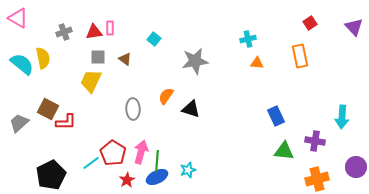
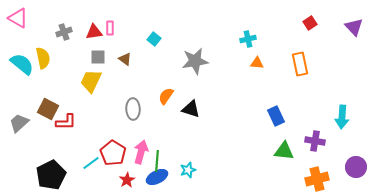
orange rectangle: moved 8 px down
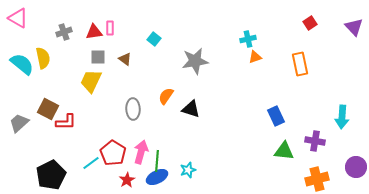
orange triangle: moved 2 px left, 6 px up; rotated 24 degrees counterclockwise
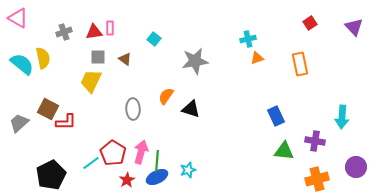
orange triangle: moved 2 px right, 1 px down
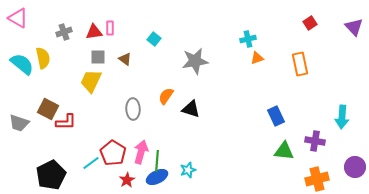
gray trapezoid: rotated 120 degrees counterclockwise
purple circle: moved 1 px left
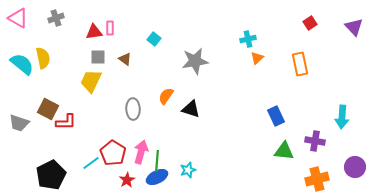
gray cross: moved 8 px left, 14 px up
orange triangle: rotated 24 degrees counterclockwise
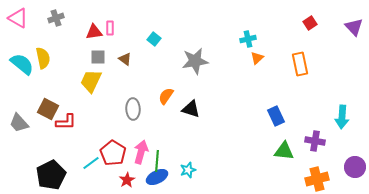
gray trapezoid: rotated 30 degrees clockwise
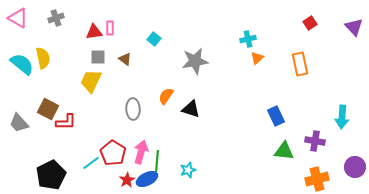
blue ellipse: moved 10 px left, 2 px down
